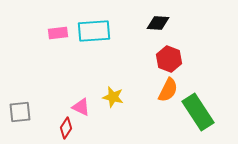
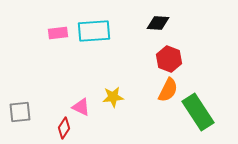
yellow star: rotated 20 degrees counterclockwise
red diamond: moved 2 px left
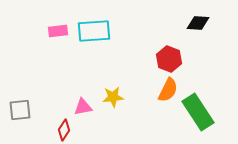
black diamond: moved 40 px right
pink rectangle: moved 2 px up
pink triangle: moved 2 px right; rotated 36 degrees counterclockwise
gray square: moved 2 px up
red diamond: moved 2 px down
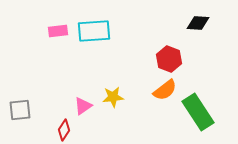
orange semicircle: moved 3 px left; rotated 25 degrees clockwise
pink triangle: moved 1 px up; rotated 24 degrees counterclockwise
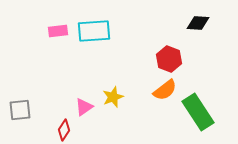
yellow star: rotated 15 degrees counterclockwise
pink triangle: moved 1 px right, 1 px down
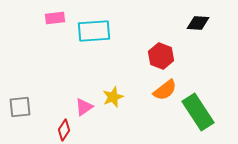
pink rectangle: moved 3 px left, 13 px up
red hexagon: moved 8 px left, 3 px up
gray square: moved 3 px up
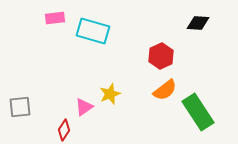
cyan rectangle: moved 1 px left; rotated 20 degrees clockwise
red hexagon: rotated 15 degrees clockwise
yellow star: moved 3 px left, 3 px up
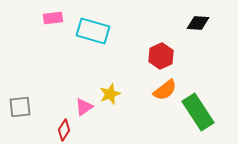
pink rectangle: moved 2 px left
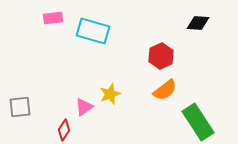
green rectangle: moved 10 px down
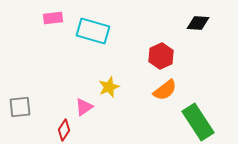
yellow star: moved 1 px left, 7 px up
